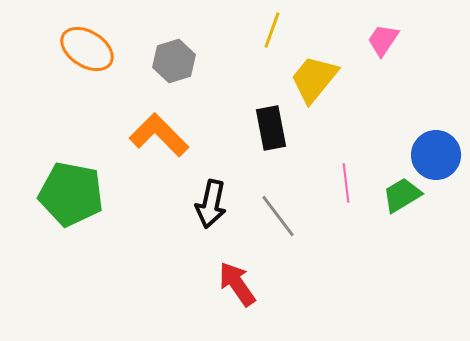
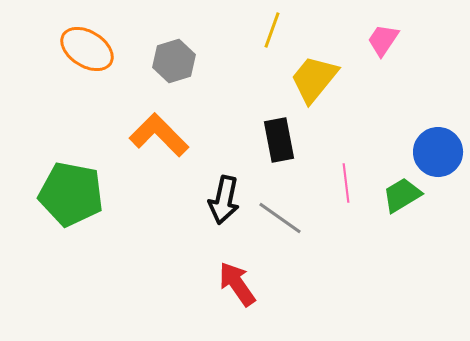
black rectangle: moved 8 px right, 12 px down
blue circle: moved 2 px right, 3 px up
black arrow: moved 13 px right, 4 px up
gray line: moved 2 px right, 2 px down; rotated 18 degrees counterclockwise
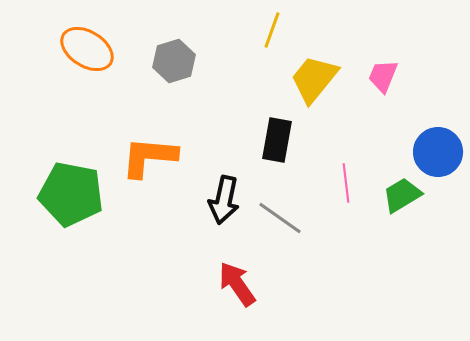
pink trapezoid: moved 36 px down; rotated 12 degrees counterclockwise
orange L-shape: moved 10 px left, 22 px down; rotated 40 degrees counterclockwise
black rectangle: moved 2 px left; rotated 21 degrees clockwise
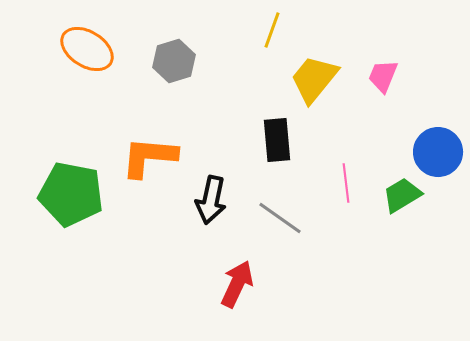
black rectangle: rotated 15 degrees counterclockwise
black arrow: moved 13 px left
red arrow: rotated 60 degrees clockwise
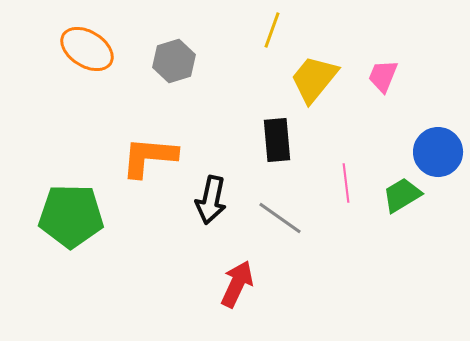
green pentagon: moved 22 px down; rotated 10 degrees counterclockwise
